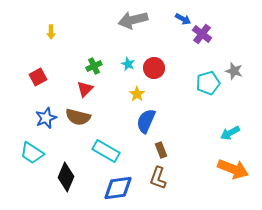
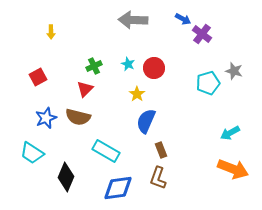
gray arrow: rotated 16 degrees clockwise
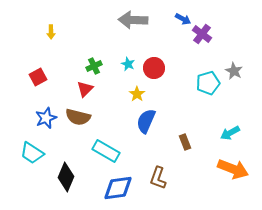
gray star: rotated 12 degrees clockwise
brown rectangle: moved 24 px right, 8 px up
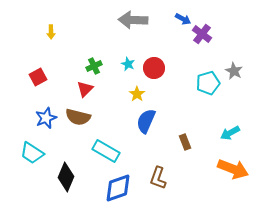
blue diamond: rotated 12 degrees counterclockwise
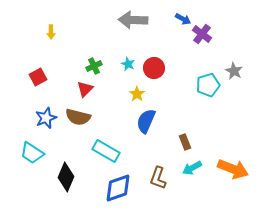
cyan pentagon: moved 2 px down
cyan arrow: moved 38 px left, 35 px down
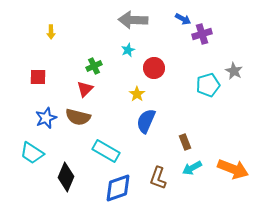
purple cross: rotated 36 degrees clockwise
cyan star: moved 14 px up; rotated 24 degrees clockwise
red square: rotated 30 degrees clockwise
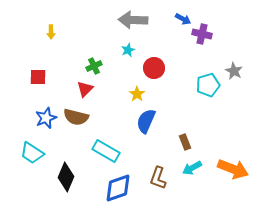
purple cross: rotated 30 degrees clockwise
brown semicircle: moved 2 px left
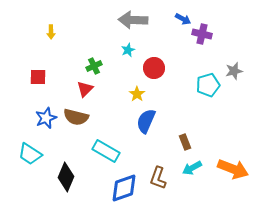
gray star: rotated 30 degrees clockwise
cyan trapezoid: moved 2 px left, 1 px down
blue diamond: moved 6 px right
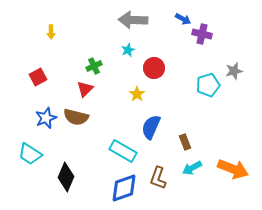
red square: rotated 30 degrees counterclockwise
blue semicircle: moved 5 px right, 6 px down
cyan rectangle: moved 17 px right
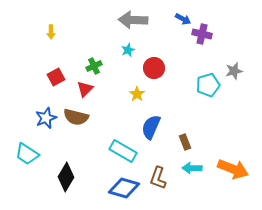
red square: moved 18 px right
cyan trapezoid: moved 3 px left
cyan arrow: rotated 30 degrees clockwise
black diamond: rotated 8 degrees clockwise
blue diamond: rotated 36 degrees clockwise
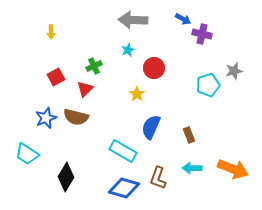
brown rectangle: moved 4 px right, 7 px up
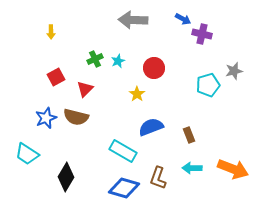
cyan star: moved 10 px left, 11 px down
green cross: moved 1 px right, 7 px up
blue semicircle: rotated 45 degrees clockwise
